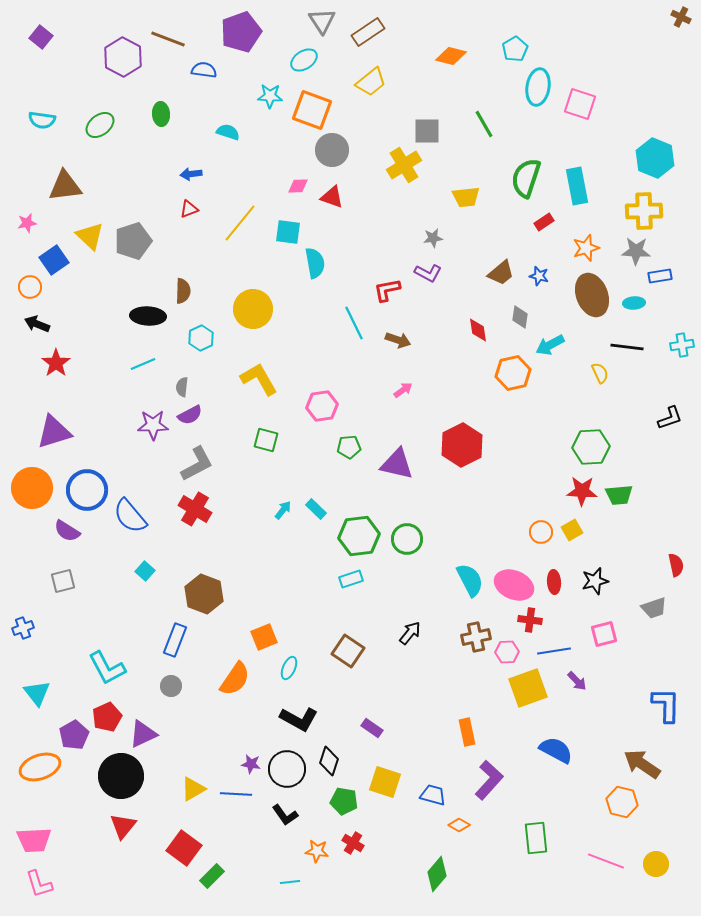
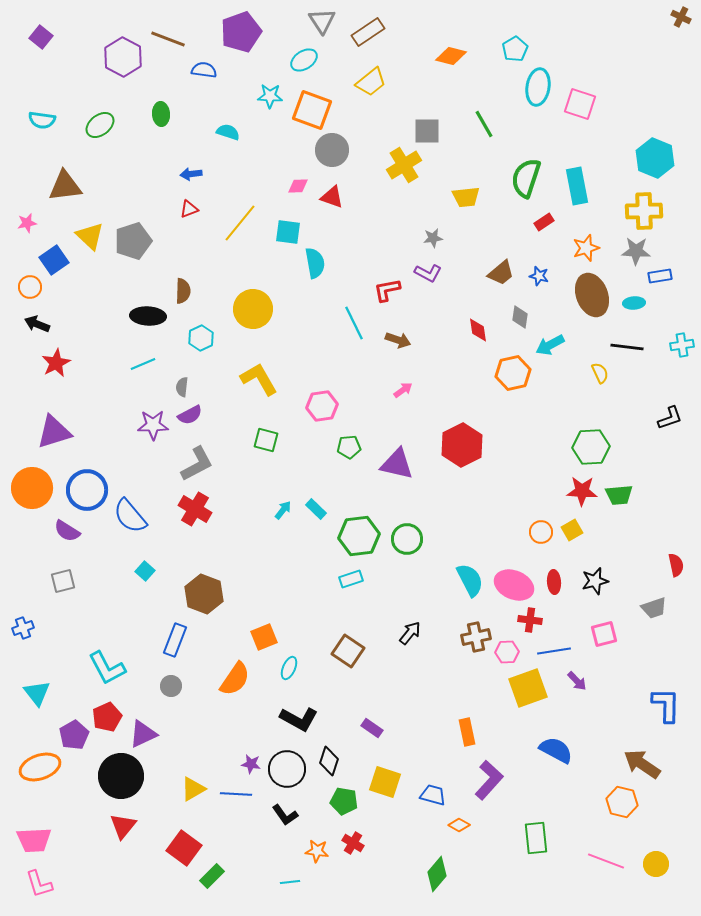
red star at (56, 363): rotated 8 degrees clockwise
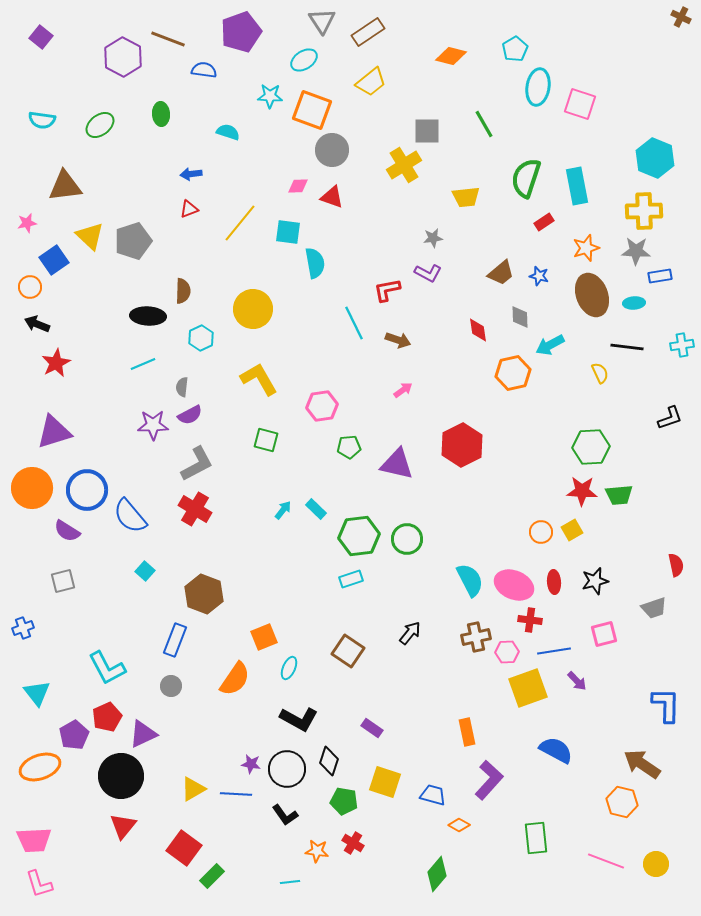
gray diamond at (520, 317): rotated 10 degrees counterclockwise
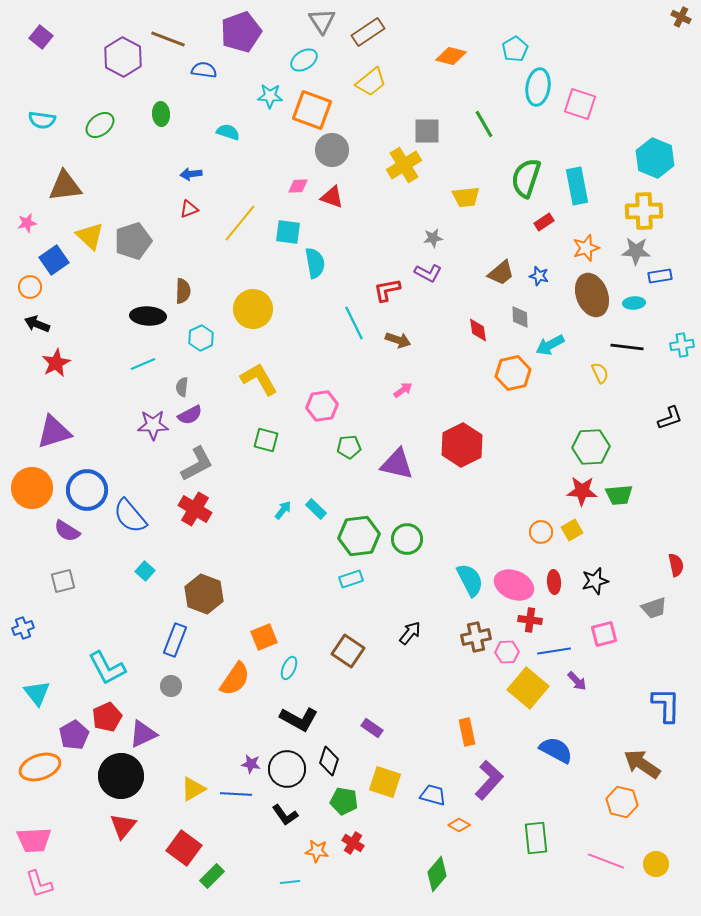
yellow square at (528, 688): rotated 30 degrees counterclockwise
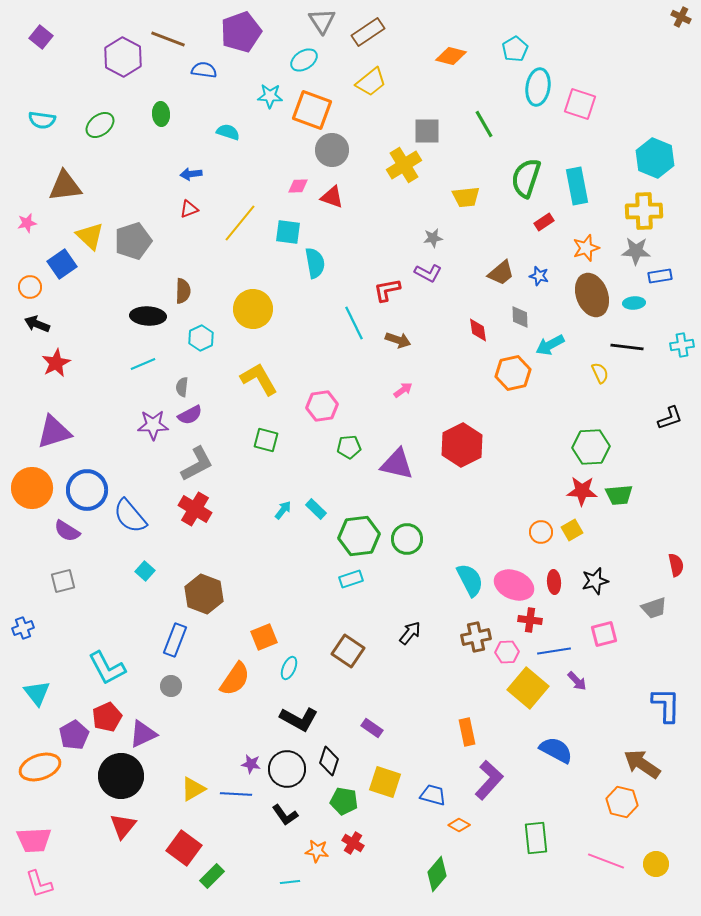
blue square at (54, 260): moved 8 px right, 4 px down
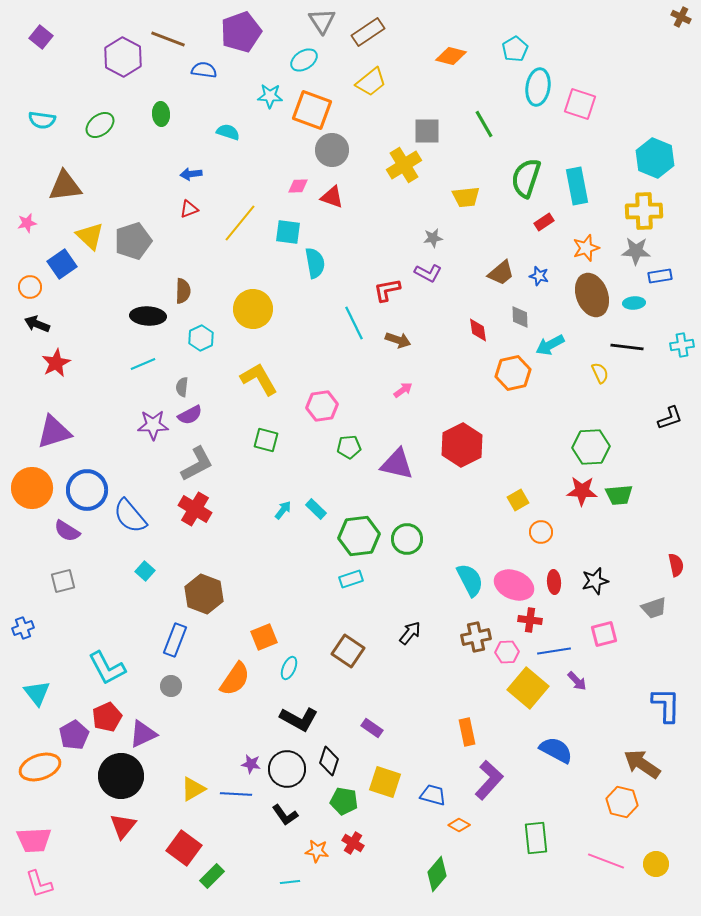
yellow square at (572, 530): moved 54 px left, 30 px up
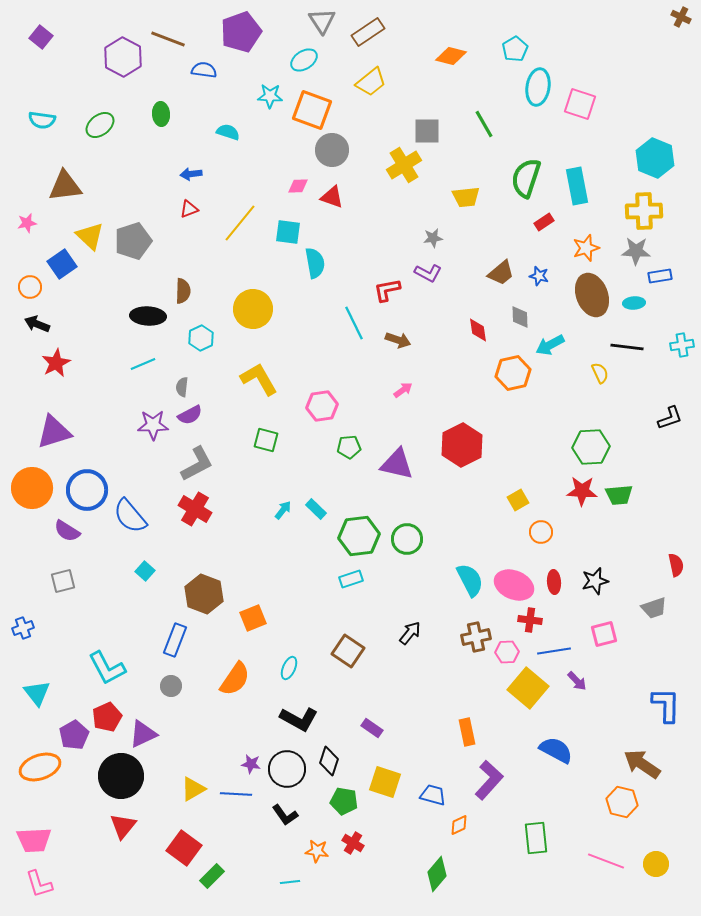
orange square at (264, 637): moved 11 px left, 19 px up
orange diamond at (459, 825): rotated 55 degrees counterclockwise
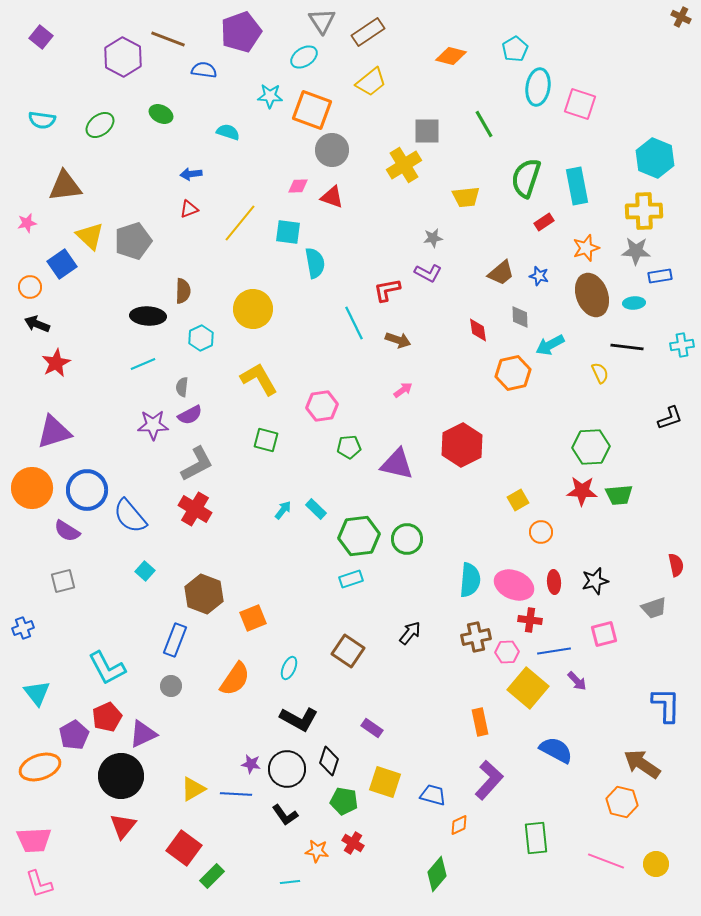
cyan ellipse at (304, 60): moved 3 px up
green ellipse at (161, 114): rotated 60 degrees counterclockwise
cyan semicircle at (470, 580): rotated 32 degrees clockwise
orange rectangle at (467, 732): moved 13 px right, 10 px up
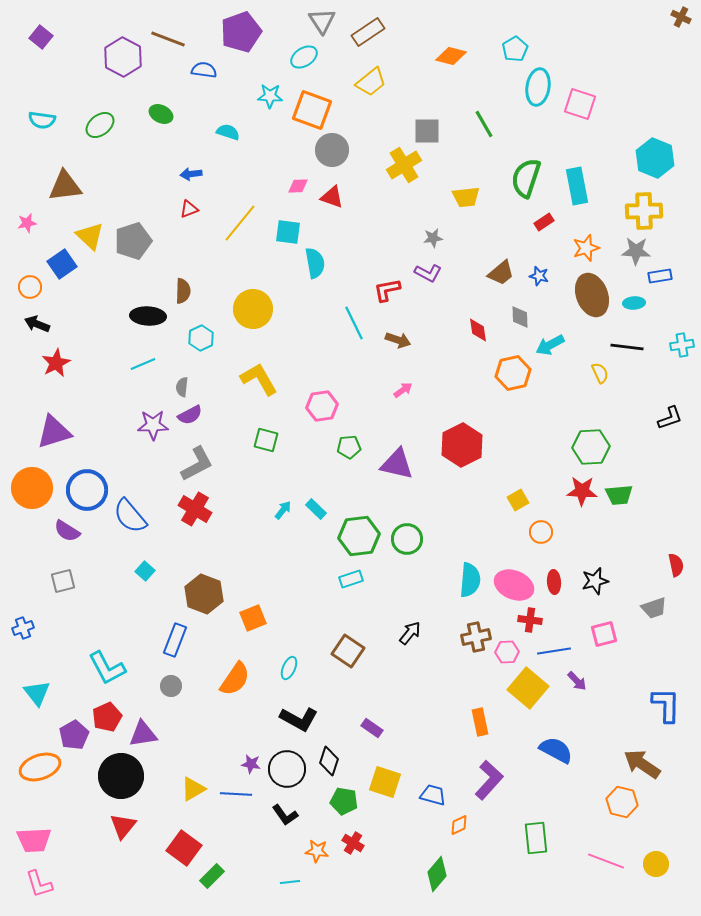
purple triangle at (143, 734): rotated 16 degrees clockwise
